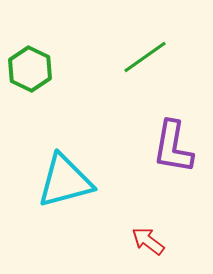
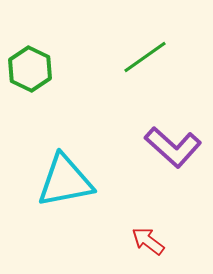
purple L-shape: rotated 58 degrees counterclockwise
cyan triangle: rotated 4 degrees clockwise
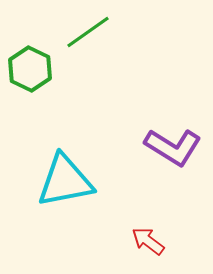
green line: moved 57 px left, 25 px up
purple L-shape: rotated 10 degrees counterclockwise
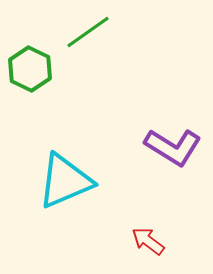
cyan triangle: rotated 12 degrees counterclockwise
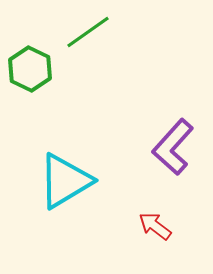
purple L-shape: rotated 100 degrees clockwise
cyan triangle: rotated 8 degrees counterclockwise
red arrow: moved 7 px right, 15 px up
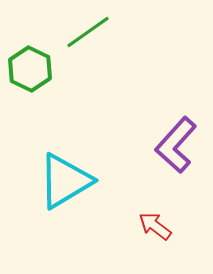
purple L-shape: moved 3 px right, 2 px up
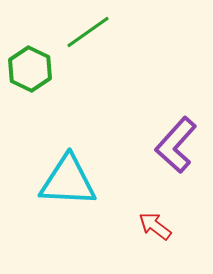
cyan triangle: moved 3 px right; rotated 34 degrees clockwise
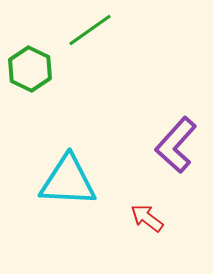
green line: moved 2 px right, 2 px up
red arrow: moved 8 px left, 8 px up
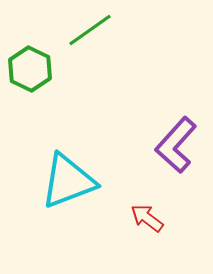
cyan triangle: rotated 24 degrees counterclockwise
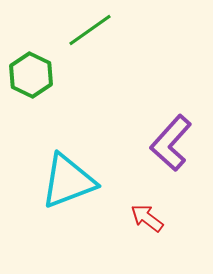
green hexagon: moved 1 px right, 6 px down
purple L-shape: moved 5 px left, 2 px up
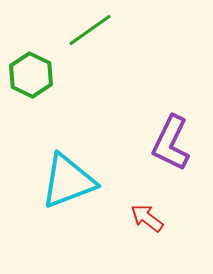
purple L-shape: rotated 16 degrees counterclockwise
